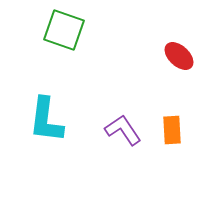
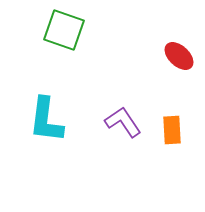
purple L-shape: moved 8 px up
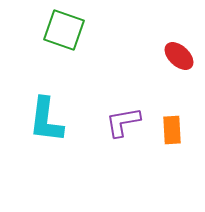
purple L-shape: rotated 66 degrees counterclockwise
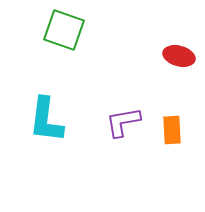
red ellipse: rotated 28 degrees counterclockwise
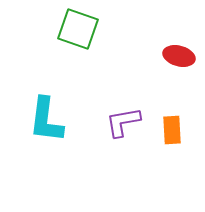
green square: moved 14 px right, 1 px up
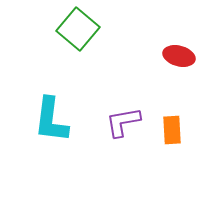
green square: rotated 21 degrees clockwise
cyan L-shape: moved 5 px right
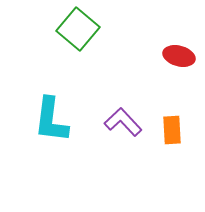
purple L-shape: rotated 57 degrees clockwise
